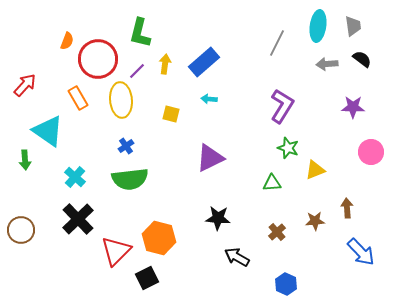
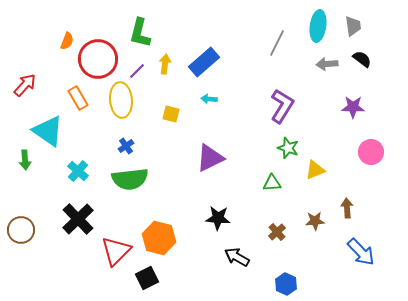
cyan cross: moved 3 px right, 6 px up
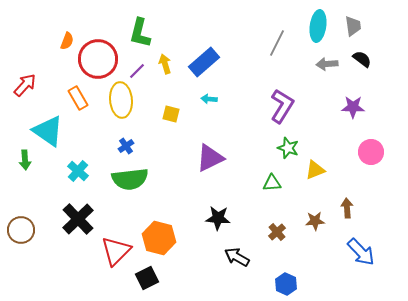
yellow arrow: rotated 24 degrees counterclockwise
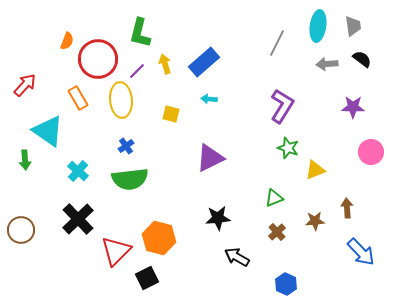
green triangle: moved 2 px right, 15 px down; rotated 18 degrees counterclockwise
black star: rotated 10 degrees counterclockwise
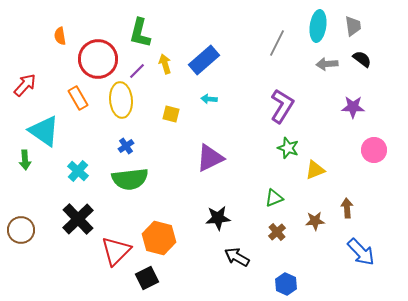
orange semicircle: moved 7 px left, 5 px up; rotated 150 degrees clockwise
blue rectangle: moved 2 px up
cyan triangle: moved 4 px left
pink circle: moved 3 px right, 2 px up
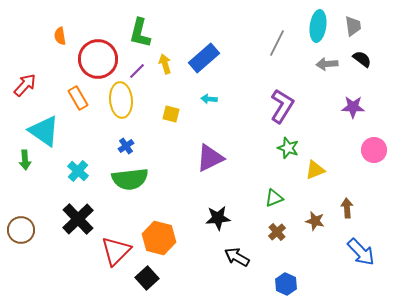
blue rectangle: moved 2 px up
brown star: rotated 18 degrees clockwise
black square: rotated 15 degrees counterclockwise
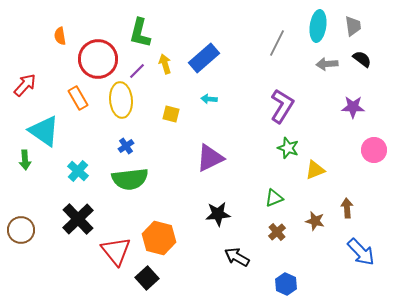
black star: moved 4 px up
red triangle: rotated 24 degrees counterclockwise
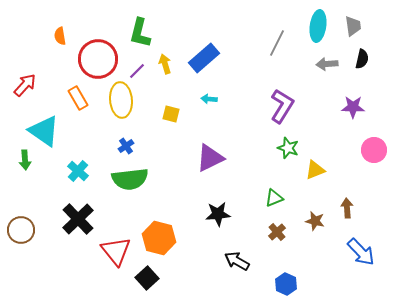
black semicircle: rotated 66 degrees clockwise
black arrow: moved 4 px down
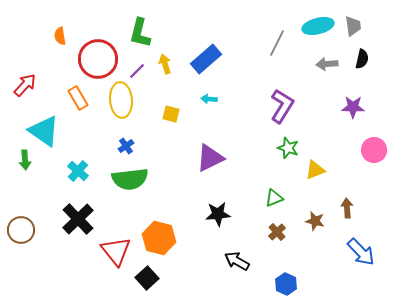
cyan ellipse: rotated 68 degrees clockwise
blue rectangle: moved 2 px right, 1 px down
